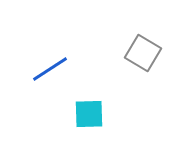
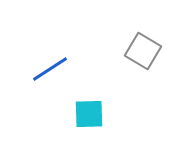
gray square: moved 2 px up
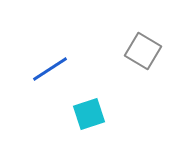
cyan square: rotated 16 degrees counterclockwise
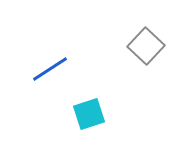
gray square: moved 3 px right, 5 px up; rotated 12 degrees clockwise
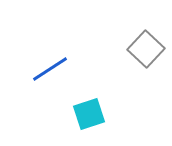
gray square: moved 3 px down
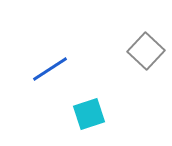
gray square: moved 2 px down
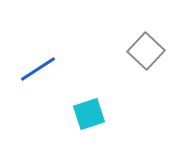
blue line: moved 12 px left
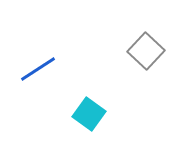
cyan square: rotated 36 degrees counterclockwise
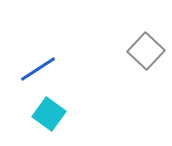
cyan square: moved 40 px left
